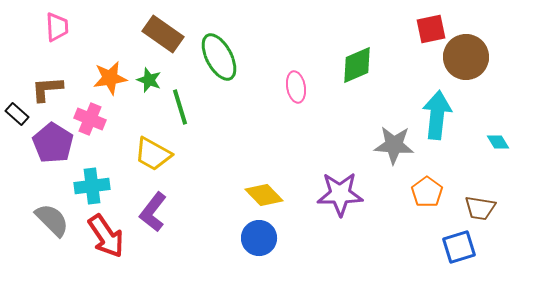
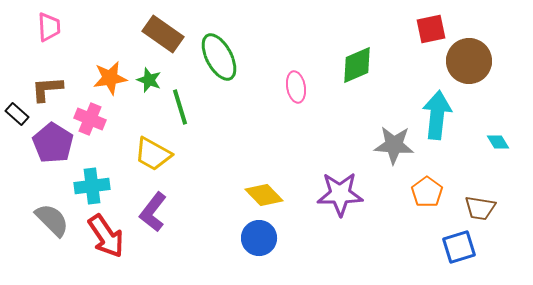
pink trapezoid: moved 8 px left
brown circle: moved 3 px right, 4 px down
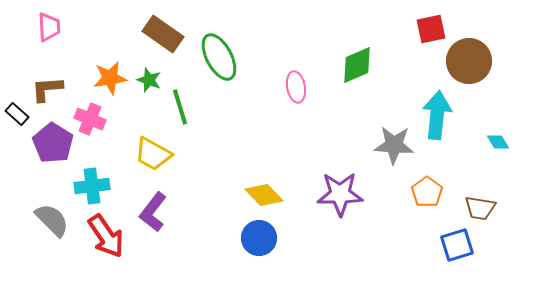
blue square: moved 2 px left, 2 px up
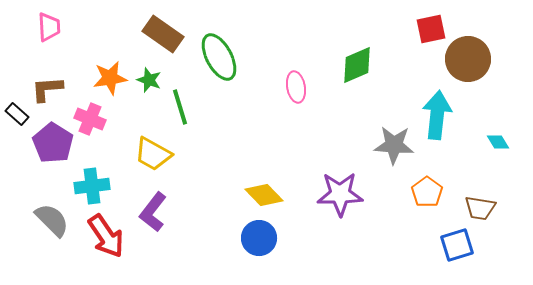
brown circle: moved 1 px left, 2 px up
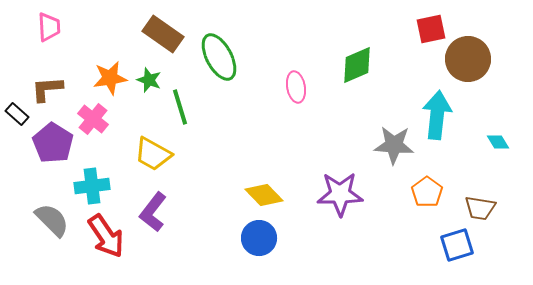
pink cross: moved 3 px right; rotated 16 degrees clockwise
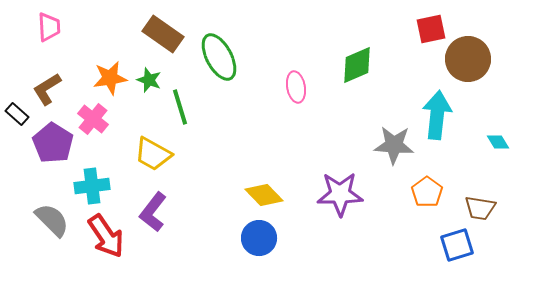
brown L-shape: rotated 28 degrees counterclockwise
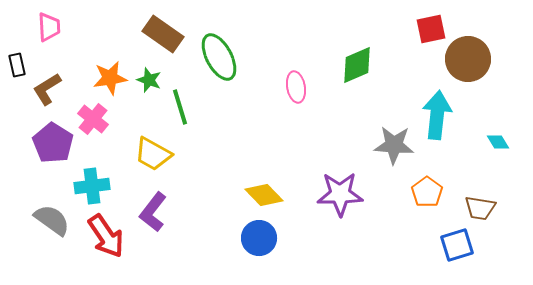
black rectangle: moved 49 px up; rotated 35 degrees clockwise
gray semicircle: rotated 9 degrees counterclockwise
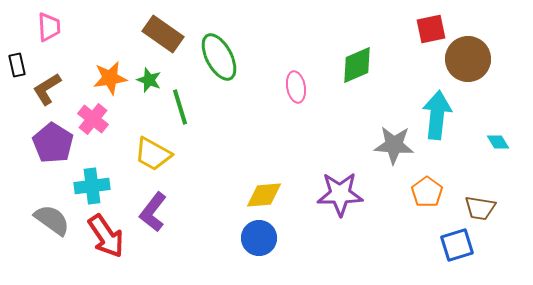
yellow diamond: rotated 51 degrees counterclockwise
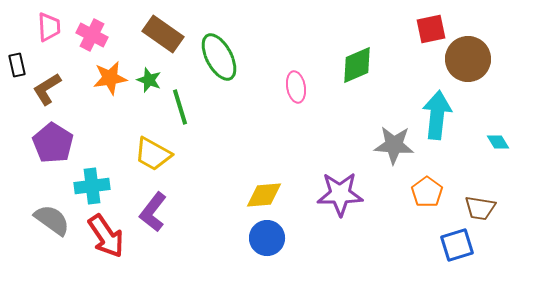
pink cross: moved 1 px left, 84 px up; rotated 12 degrees counterclockwise
blue circle: moved 8 px right
